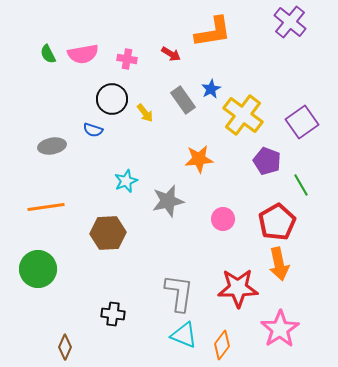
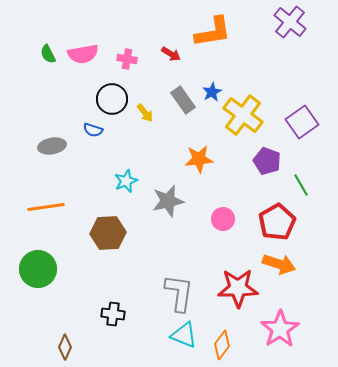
blue star: moved 1 px right, 3 px down
orange arrow: rotated 60 degrees counterclockwise
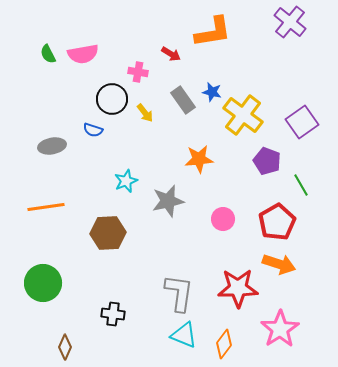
pink cross: moved 11 px right, 13 px down
blue star: rotated 30 degrees counterclockwise
green circle: moved 5 px right, 14 px down
orange diamond: moved 2 px right, 1 px up
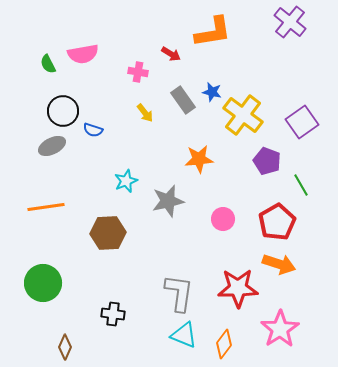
green semicircle: moved 10 px down
black circle: moved 49 px left, 12 px down
gray ellipse: rotated 16 degrees counterclockwise
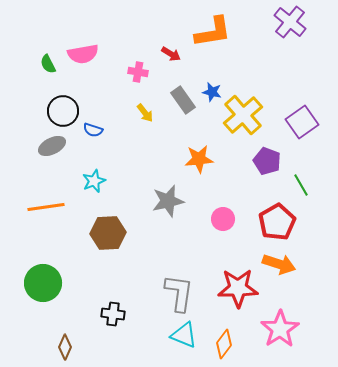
yellow cross: rotated 12 degrees clockwise
cyan star: moved 32 px left
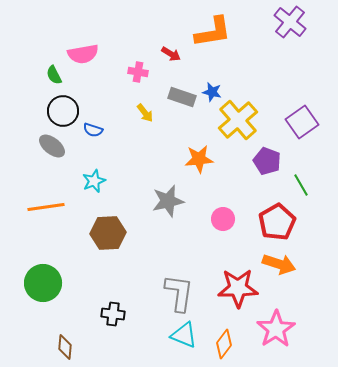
green semicircle: moved 6 px right, 11 px down
gray rectangle: moved 1 px left, 3 px up; rotated 36 degrees counterclockwise
yellow cross: moved 5 px left, 5 px down
gray ellipse: rotated 64 degrees clockwise
pink star: moved 4 px left
brown diamond: rotated 20 degrees counterclockwise
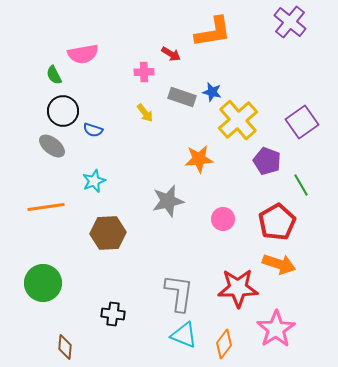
pink cross: moved 6 px right; rotated 12 degrees counterclockwise
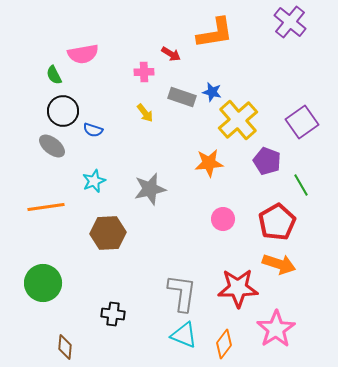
orange L-shape: moved 2 px right, 1 px down
orange star: moved 10 px right, 4 px down
gray star: moved 18 px left, 12 px up
gray L-shape: moved 3 px right
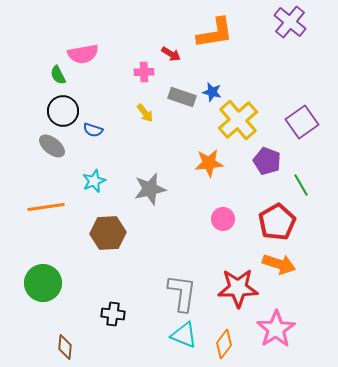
green semicircle: moved 4 px right
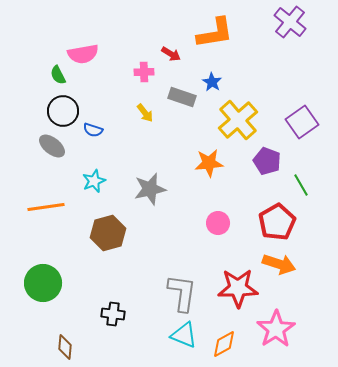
blue star: moved 10 px up; rotated 18 degrees clockwise
pink circle: moved 5 px left, 4 px down
brown hexagon: rotated 12 degrees counterclockwise
orange diamond: rotated 24 degrees clockwise
